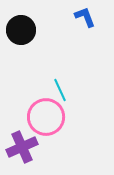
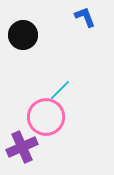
black circle: moved 2 px right, 5 px down
cyan line: rotated 70 degrees clockwise
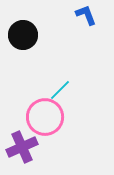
blue L-shape: moved 1 px right, 2 px up
pink circle: moved 1 px left
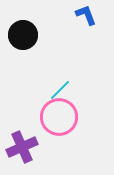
pink circle: moved 14 px right
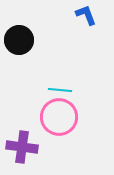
black circle: moved 4 px left, 5 px down
cyan line: rotated 50 degrees clockwise
purple cross: rotated 32 degrees clockwise
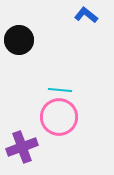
blue L-shape: rotated 30 degrees counterclockwise
purple cross: rotated 28 degrees counterclockwise
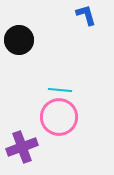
blue L-shape: rotated 35 degrees clockwise
